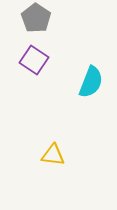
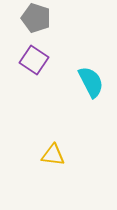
gray pentagon: rotated 16 degrees counterclockwise
cyan semicircle: rotated 48 degrees counterclockwise
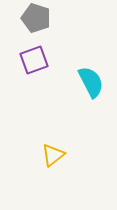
purple square: rotated 36 degrees clockwise
yellow triangle: rotated 45 degrees counterclockwise
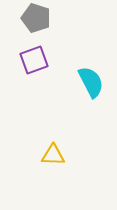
yellow triangle: rotated 40 degrees clockwise
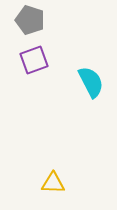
gray pentagon: moved 6 px left, 2 px down
yellow triangle: moved 28 px down
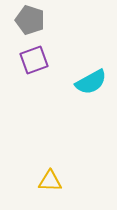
cyan semicircle: rotated 88 degrees clockwise
yellow triangle: moved 3 px left, 2 px up
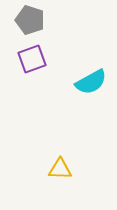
purple square: moved 2 px left, 1 px up
yellow triangle: moved 10 px right, 12 px up
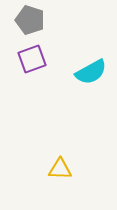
cyan semicircle: moved 10 px up
